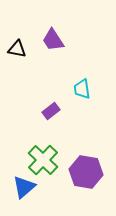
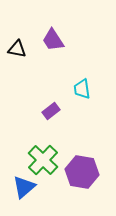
purple hexagon: moved 4 px left
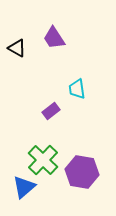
purple trapezoid: moved 1 px right, 2 px up
black triangle: moved 1 px up; rotated 18 degrees clockwise
cyan trapezoid: moved 5 px left
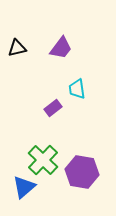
purple trapezoid: moved 7 px right, 10 px down; rotated 110 degrees counterclockwise
black triangle: rotated 42 degrees counterclockwise
purple rectangle: moved 2 px right, 3 px up
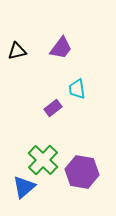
black triangle: moved 3 px down
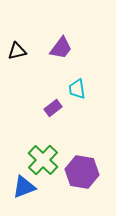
blue triangle: rotated 20 degrees clockwise
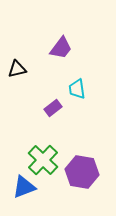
black triangle: moved 18 px down
